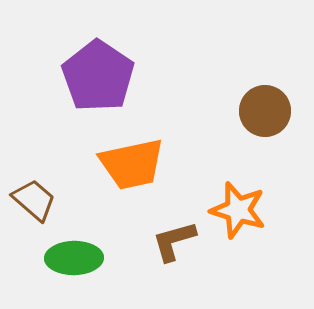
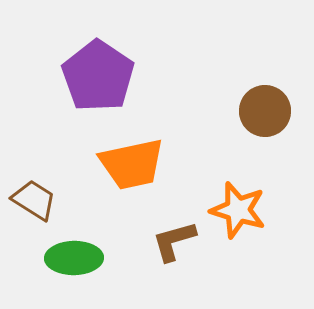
brown trapezoid: rotated 9 degrees counterclockwise
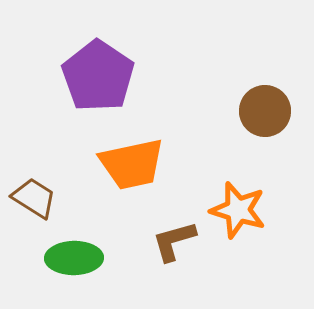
brown trapezoid: moved 2 px up
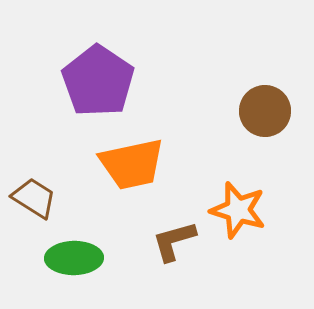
purple pentagon: moved 5 px down
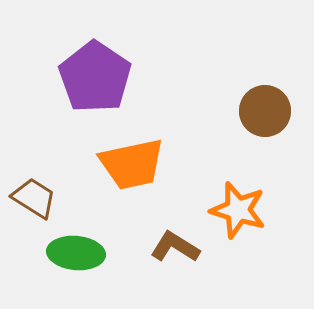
purple pentagon: moved 3 px left, 4 px up
brown L-shape: moved 1 px right, 6 px down; rotated 48 degrees clockwise
green ellipse: moved 2 px right, 5 px up; rotated 6 degrees clockwise
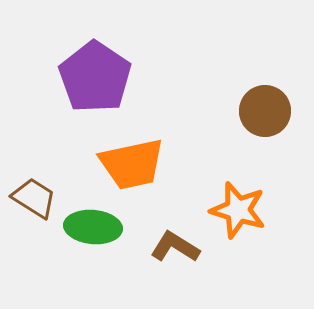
green ellipse: moved 17 px right, 26 px up
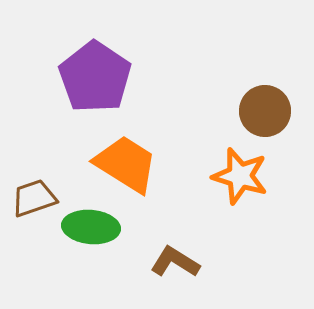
orange trapezoid: moved 6 px left; rotated 136 degrees counterclockwise
brown trapezoid: rotated 51 degrees counterclockwise
orange star: moved 2 px right, 34 px up
green ellipse: moved 2 px left
brown L-shape: moved 15 px down
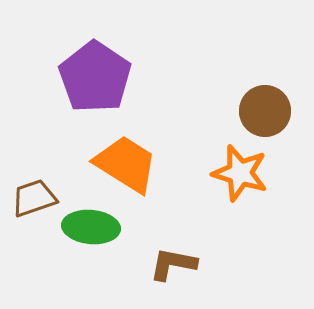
orange star: moved 3 px up
brown L-shape: moved 2 px left, 2 px down; rotated 21 degrees counterclockwise
